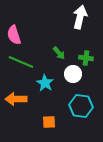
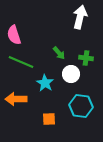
white circle: moved 2 px left
orange square: moved 3 px up
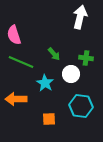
green arrow: moved 5 px left, 1 px down
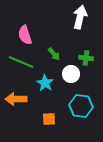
pink semicircle: moved 11 px right
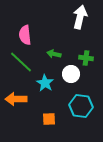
pink semicircle: rotated 12 degrees clockwise
green arrow: rotated 144 degrees clockwise
green line: rotated 20 degrees clockwise
